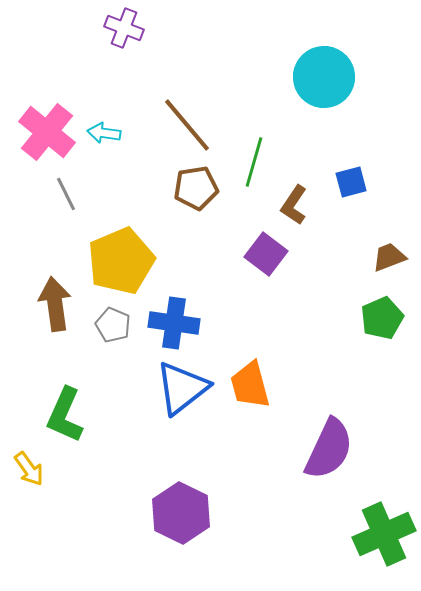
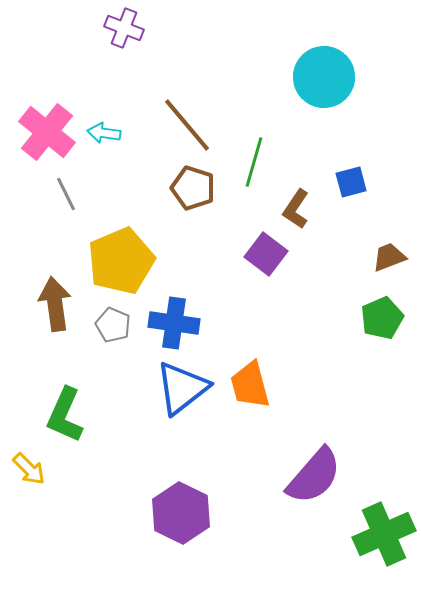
brown pentagon: moved 3 px left; rotated 27 degrees clockwise
brown L-shape: moved 2 px right, 4 px down
purple semicircle: moved 15 px left, 27 px down; rotated 16 degrees clockwise
yellow arrow: rotated 9 degrees counterclockwise
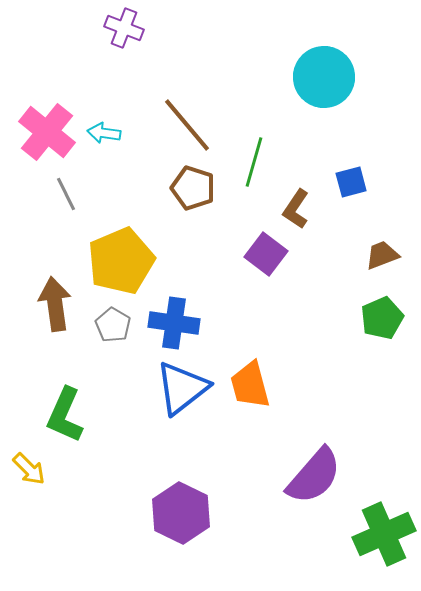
brown trapezoid: moved 7 px left, 2 px up
gray pentagon: rotated 8 degrees clockwise
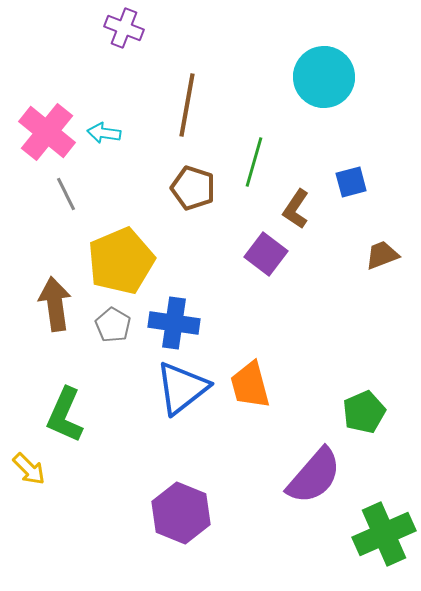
brown line: moved 20 px up; rotated 50 degrees clockwise
green pentagon: moved 18 px left, 94 px down
purple hexagon: rotated 4 degrees counterclockwise
